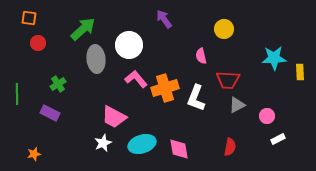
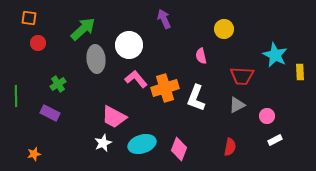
purple arrow: rotated 12 degrees clockwise
cyan star: moved 1 px right, 3 px up; rotated 30 degrees clockwise
red trapezoid: moved 14 px right, 4 px up
green line: moved 1 px left, 2 px down
white rectangle: moved 3 px left, 1 px down
pink diamond: rotated 30 degrees clockwise
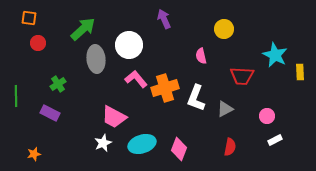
gray triangle: moved 12 px left, 4 px down
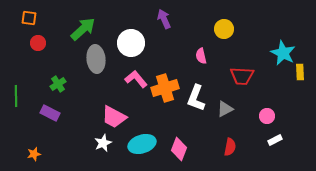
white circle: moved 2 px right, 2 px up
cyan star: moved 8 px right, 2 px up
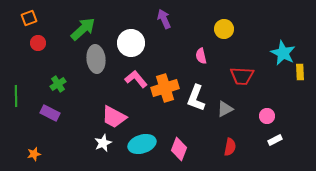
orange square: rotated 28 degrees counterclockwise
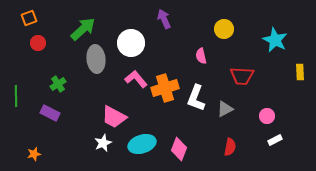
cyan star: moved 8 px left, 13 px up
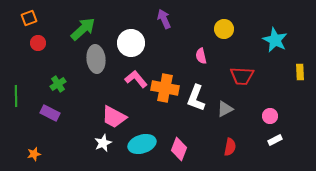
orange cross: rotated 28 degrees clockwise
pink circle: moved 3 px right
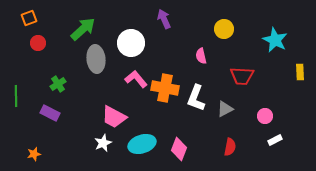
pink circle: moved 5 px left
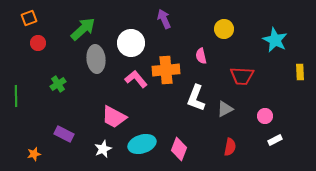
orange cross: moved 1 px right, 18 px up; rotated 16 degrees counterclockwise
purple rectangle: moved 14 px right, 21 px down
white star: moved 6 px down
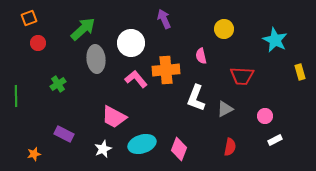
yellow rectangle: rotated 14 degrees counterclockwise
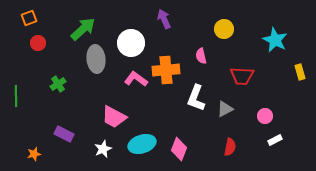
pink L-shape: rotated 15 degrees counterclockwise
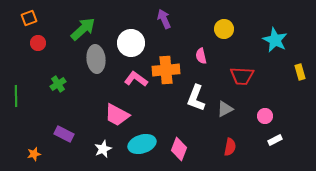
pink trapezoid: moved 3 px right, 2 px up
